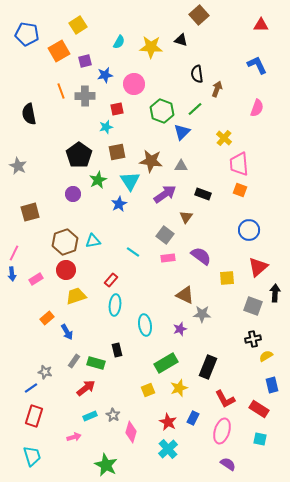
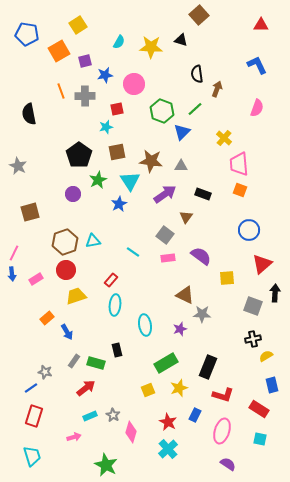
red triangle at (258, 267): moved 4 px right, 3 px up
red L-shape at (225, 399): moved 2 px left, 4 px up; rotated 45 degrees counterclockwise
blue rectangle at (193, 418): moved 2 px right, 3 px up
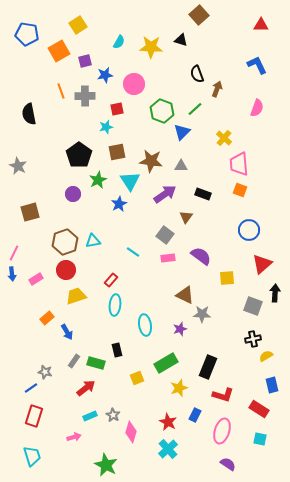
black semicircle at (197, 74): rotated 12 degrees counterclockwise
yellow square at (148, 390): moved 11 px left, 12 px up
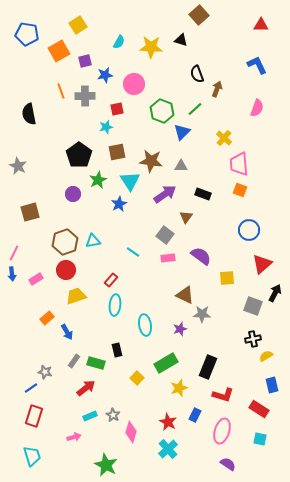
black arrow at (275, 293): rotated 24 degrees clockwise
yellow square at (137, 378): rotated 24 degrees counterclockwise
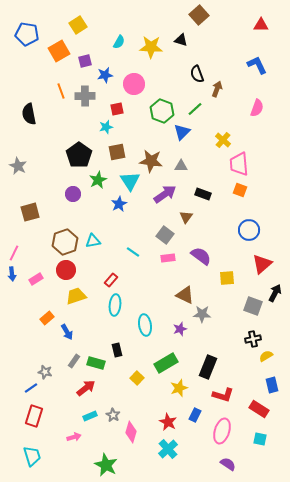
yellow cross at (224, 138): moved 1 px left, 2 px down
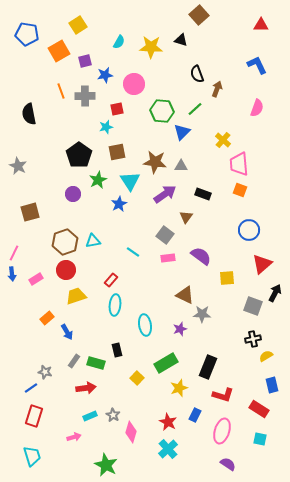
green hexagon at (162, 111): rotated 15 degrees counterclockwise
brown star at (151, 161): moved 4 px right, 1 px down
red arrow at (86, 388): rotated 30 degrees clockwise
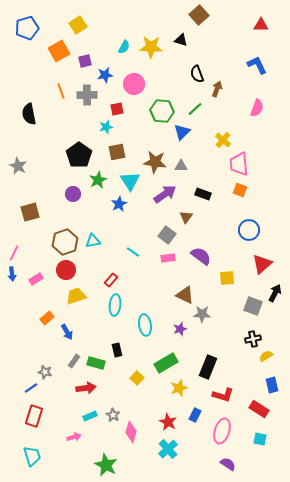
blue pentagon at (27, 34): moved 6 px up; rotated 25 degrees counterclockwise
cyan semicircle at (119, 42): moved 5 px right, 5 px down
gray cross at (85, 96): moved 2 px right, 1 px up
gray square at (165, 235): moved 2 px right
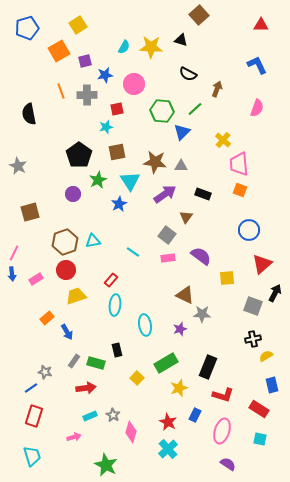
black semicircle at (197, 74): moved 9 px left; rotated 42 degrees counterclockwise
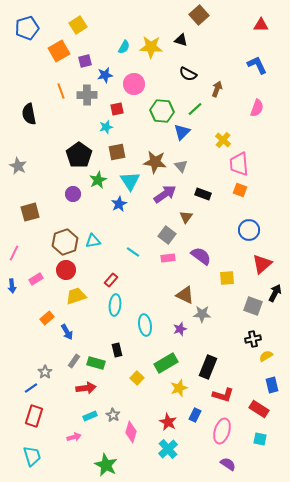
gray triangle at (181, 166): rotated 48 degrees clockwise
blue arrow at (12, 274): moved 12 px down
gray star at (45, 372): rotated 24 degrees clockwise
